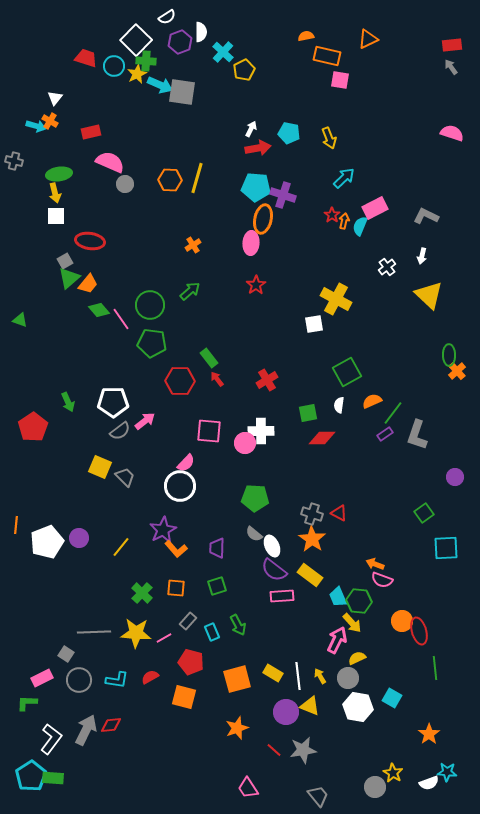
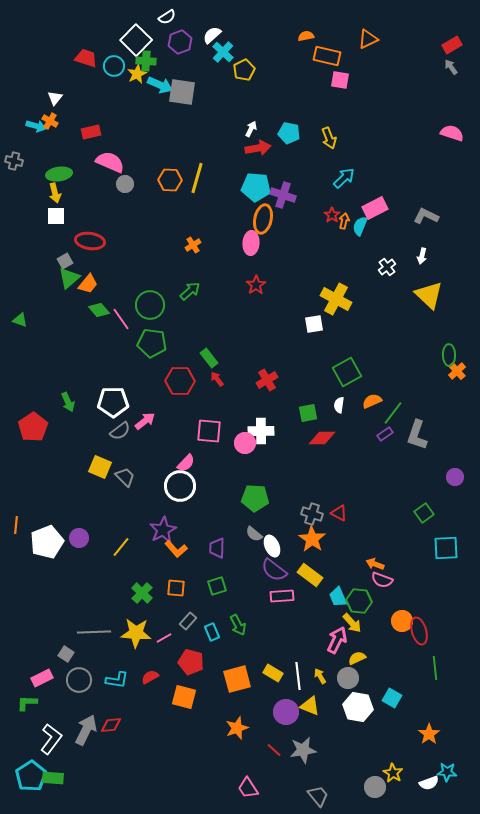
white semicircle at (201, 32): moved 11 px right, 3 px down; rotated 132 degrees counterclockwise
red rectangle at (452, 45): rotated 24 degrees counterclockwise
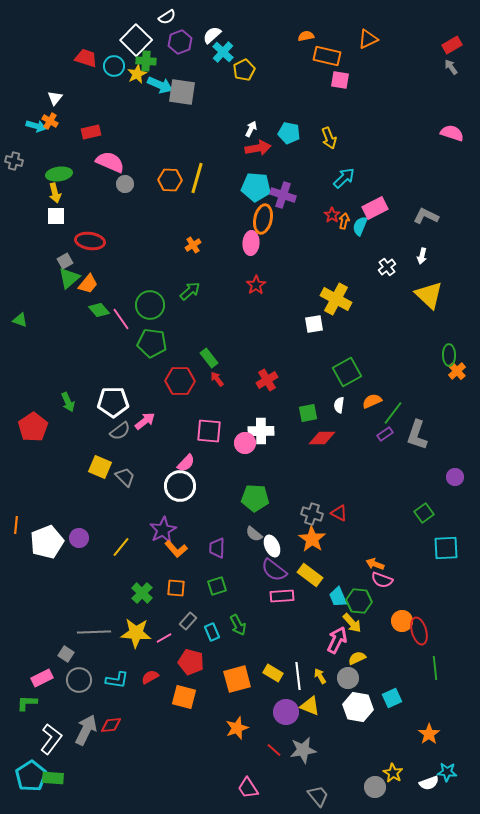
cyan square at (392, 698): rotated 36 degrees clockwise
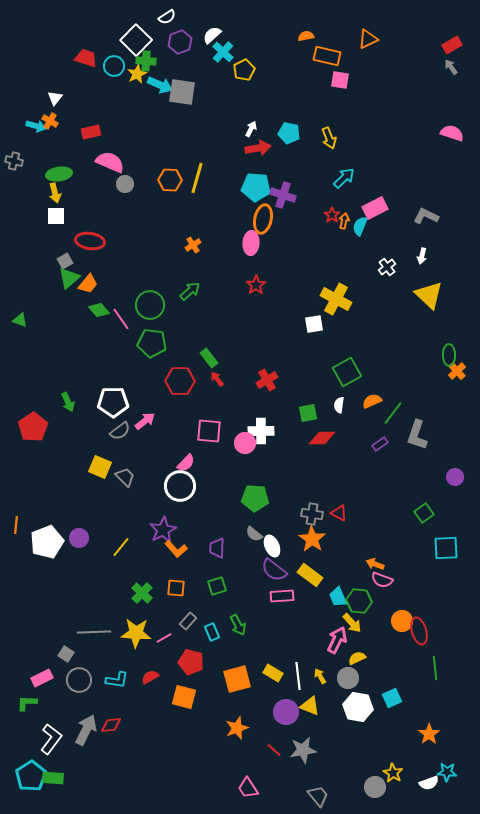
purple rectangle at (385, 434): moved 5 px left, 10 px down
gray cross at (312, 514): rotated 10 degrees counterclockwise
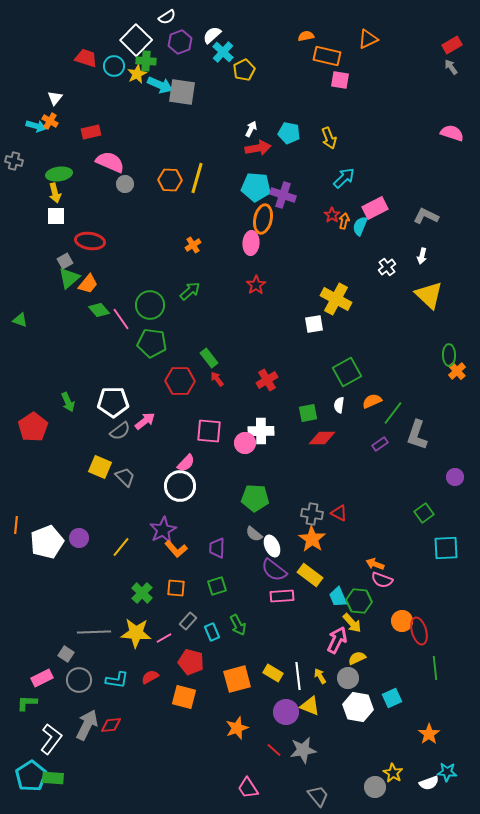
gray arrow at (86, 730): moved 1 px right, 5 px up
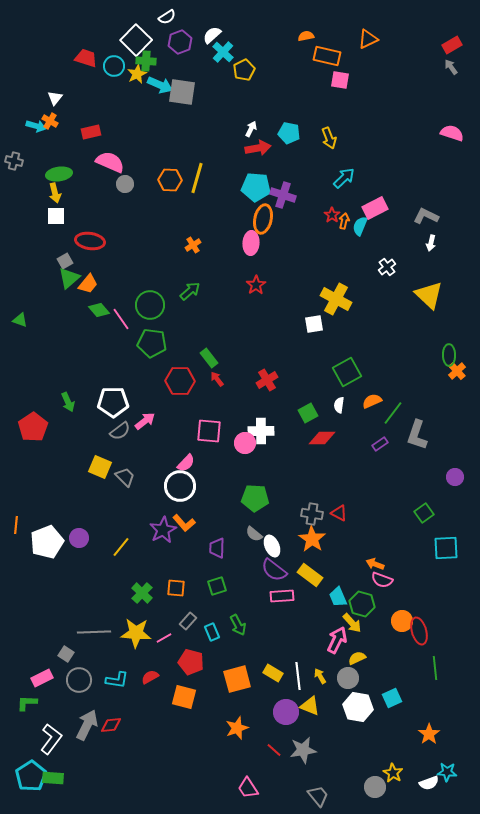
white arrow at (422, 256): moved 9 px right, 13 px up
green square at (308, 413): rotated 18 degrees counterclockwise
orange L-shape at (176, 549): moved 8 px right, 26 px up
green hexagon at (359, 601): moved 3 px right, 3 px down; rotated 10 degrees clockwise
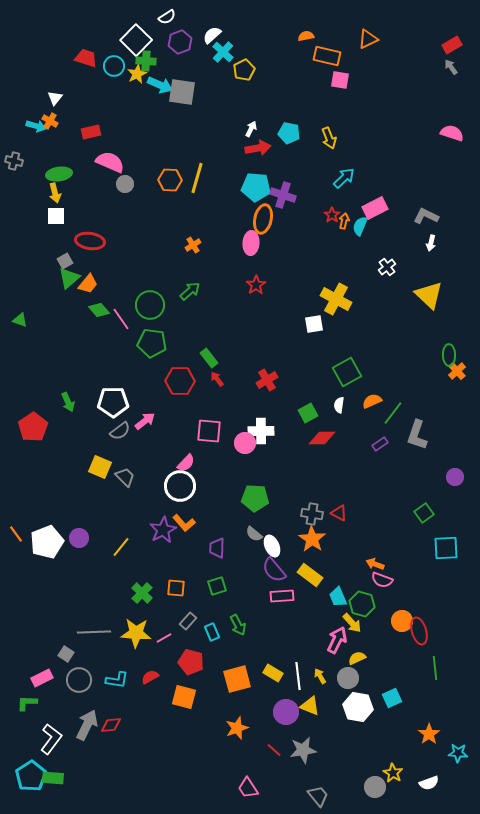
orange line at (16, 525): moved 9 px down; rotated 42 degrees counterclockwise
purple semicircle at (274, 570): rotated 12 degrees clockwise
cyan star at (447, 772): moved 11 px right, 19 px up
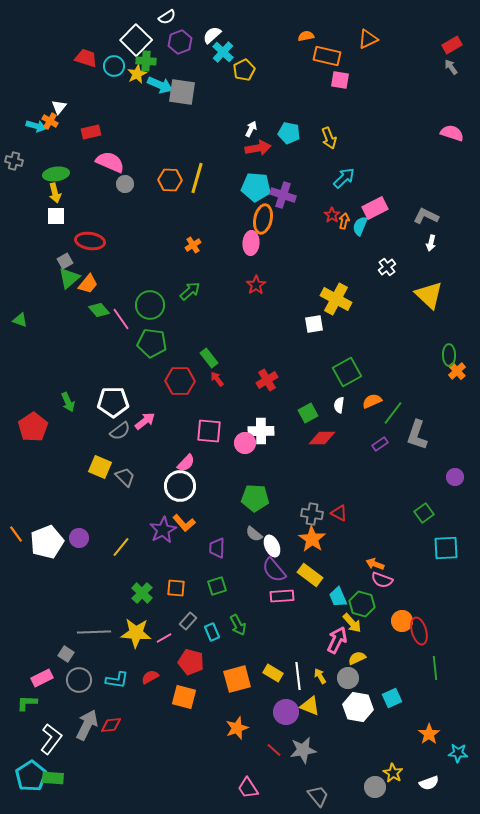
white triangle at (55, 98): moved 4 px right, 9 px down
green ellipse at (59, 174): moved 3 px left
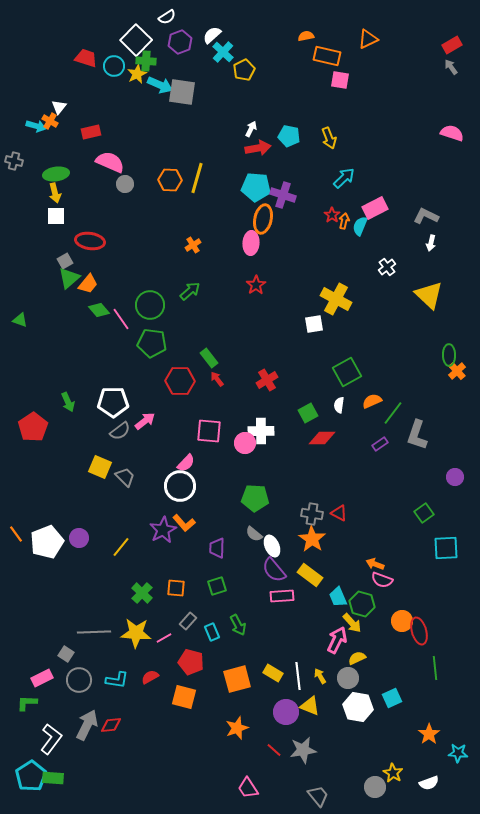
cyan pentagon at (289, 133): moved 3 px down
